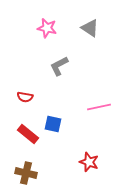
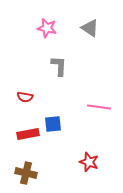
gray L-shape: rotated 120 degrees clockwise
pink line: rotated 20 degrees clockwise
blue square: rotated 18 degrees counterclockwise
red rectangle: rotated 50 degrees counterclockwise
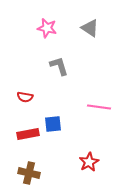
gray L-shape: rotated 20 degrees counterclockwise
red star: rotated 24 degrees clockwise
brown cross: moved 3 px right
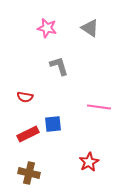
red rectangle: rotated 15 degrees counterclockwise
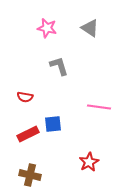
brown cross: moved 1 px right, 2 px down
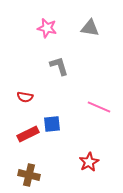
gray triangle: rotated 24 degrees counterclockwise
pink line: rotated 15 degrees clockwise
blue square: moved 1 px left
brown cross: moved 1 px left
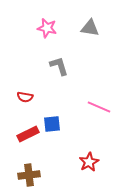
brown cross: rotated 20 degrees counterclockwise
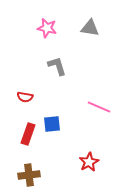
gray L-shape: moved 2 px left
red rectangle: rotated 45 degrees counterclockwise
